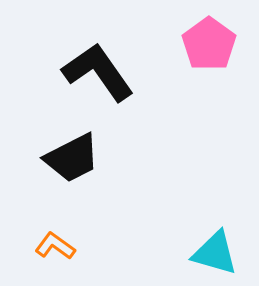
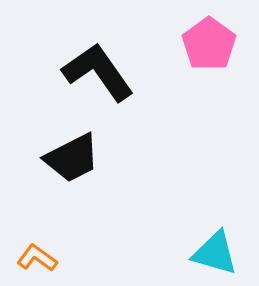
orange L-shape: moved 18 px left, 12 px down
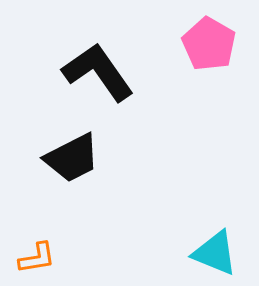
pink pentagon: rotated 6 degrees counterclockwise
cyan triangle: rotated 6 degrees clockwise
orange L-shape: rotated 135 degrees clockwise
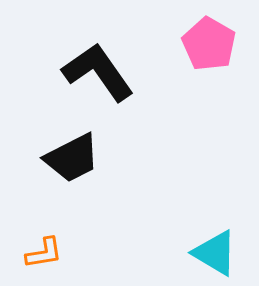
cyan triangle: rotated 9 degrees clockwise
orange L-shape: moved 7 px right, 5 px up
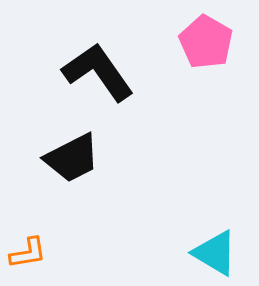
pink pentagon: moved 3 px left, 2 px up
orange L-shape: moved 16 px left
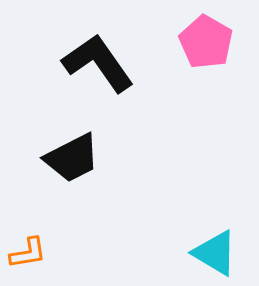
black L-shape: moved 9 px up
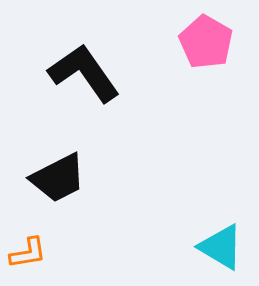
black L-shape: moved 14 px left, 10 px down
black trapezoid: moved 14 px left, 20 px down
cyan triangle: moved 6 px right, 6 px up
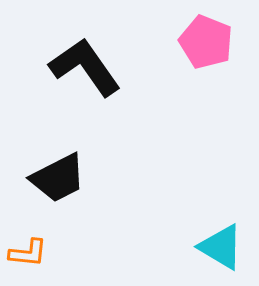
pink pentagon: rotated 8 degrees counterclockwise
black L-shape: moved 1 px right, 6 px up
orange L-shape: rotated 15 degrees clockwise
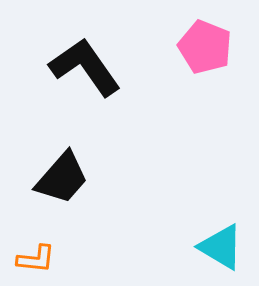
pink pentagon: moved 1 px left, 5 px down
black trapezoid: moved 4 px right; rotated 22 degrees counterclockwise
orange L-shape: moved 8 px right, 6 px down
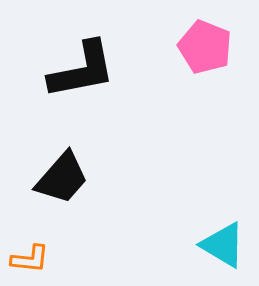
black L-shape: moved 3 px left, 3 px down; rotated 114 degrees clockwise
cyan triangle: moved 2 px right, 2 px up
orange L-shape: moved 6 px left
